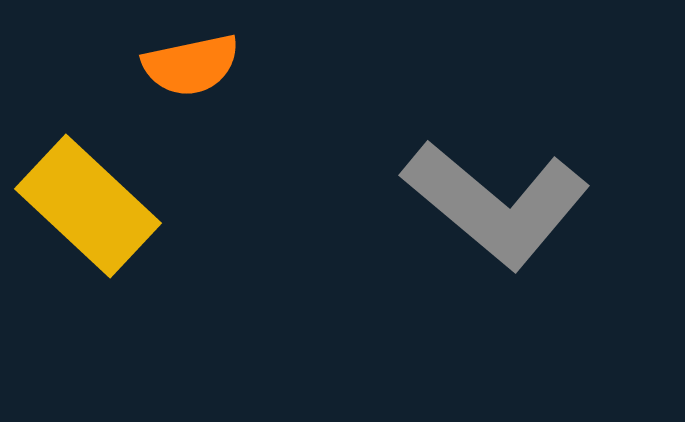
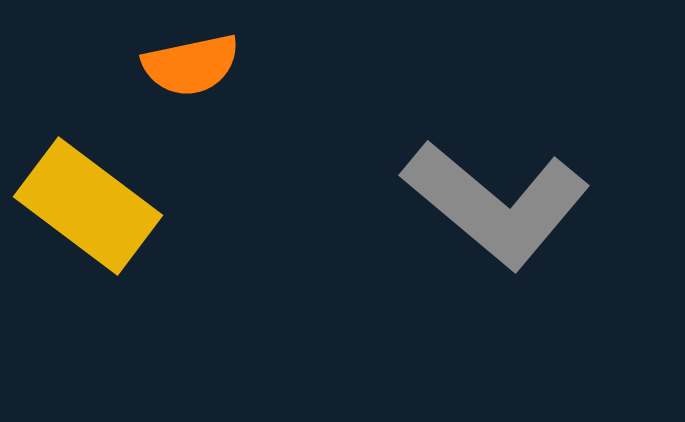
yellow rectangle: rotated 6 degrees counterclockwise
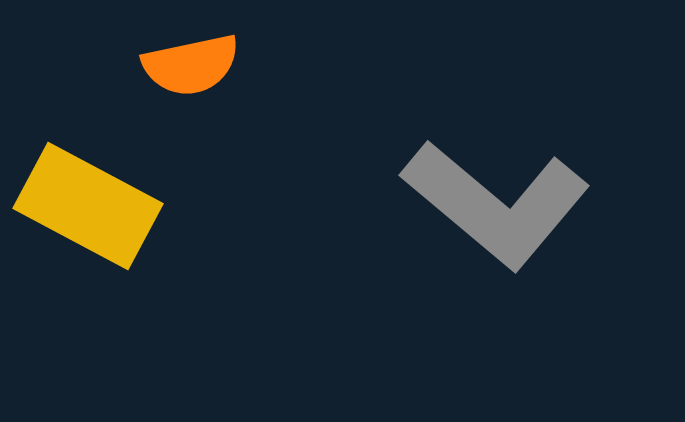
yellow rectangle: rotated 9 degrees counterclockwise
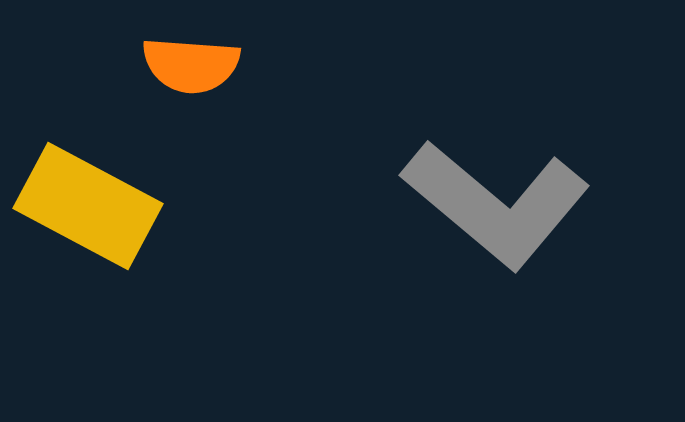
orange semicircle: rotated 16 degrees clockwise
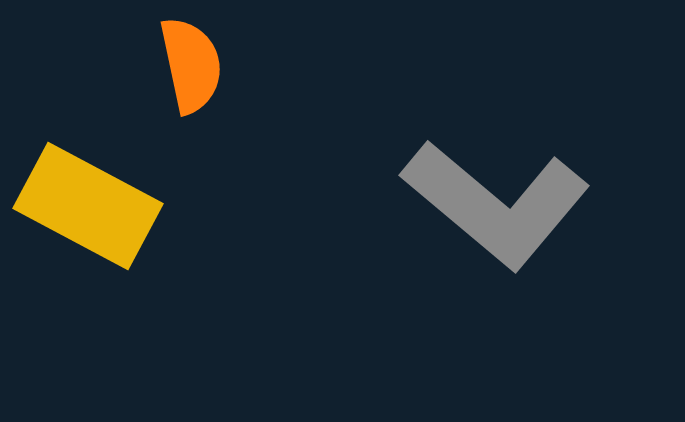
orange semicircle: rotated 106 degrees counterclockwise
